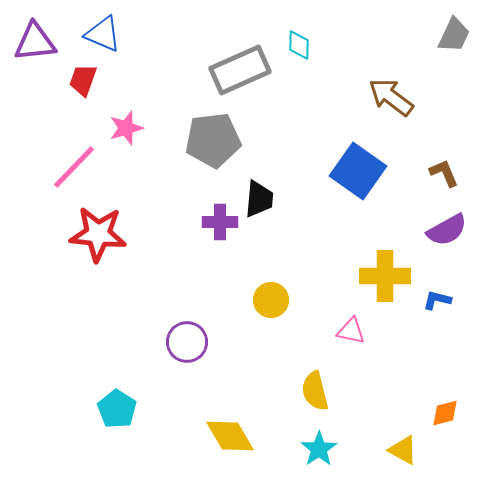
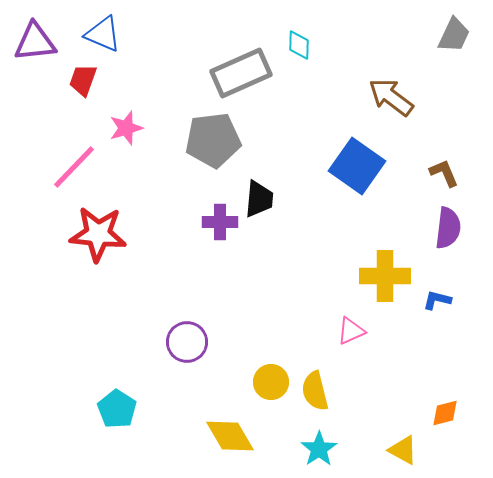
gray rectangle: moved 1 px right, 3 px down
blue square: moved 1 px left, 5 px up
purple semicircle: moved 1 px right, 2 px up; rotated 54 degrees counterclockwise
yellow circle: moved 82 px down
pink triangle: rotated 36 degrees counterclockwise
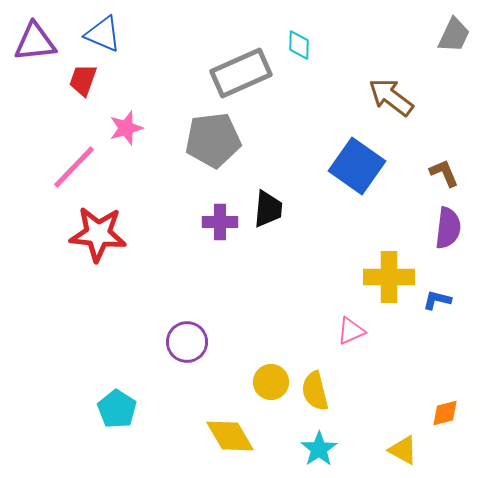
black trapezoid: moved 9 px right, 10 px down
yellow cross: moved 4 px right, 1 px down
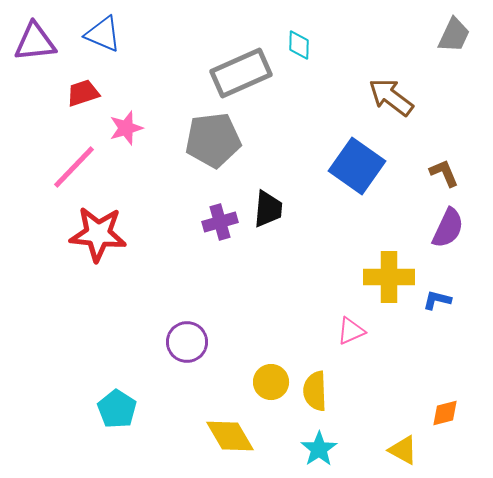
red trapezoid: moved 13 px down; rotated 52 degrees clockwise
purple cross: rotated 16 degrees counterclockwise
purple semicircle: rotated 18 degrees clockwise
yellow semicircle: rotated 12 degrees clockwise
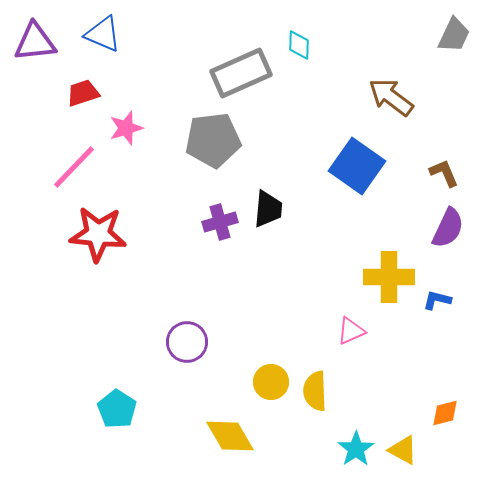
cyan star: moved 37 px right
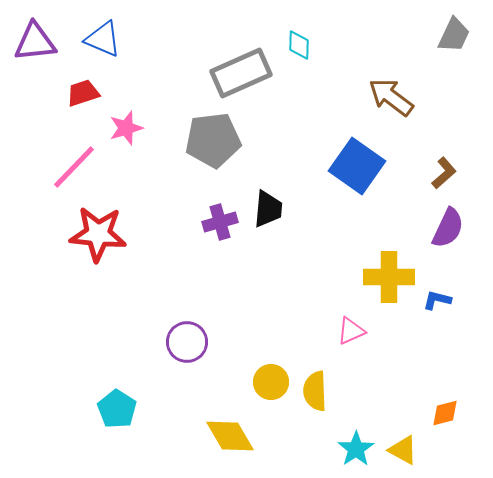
blue triangle: moved 5 px down
brown L-shape: rotated 72 degrees clockwise
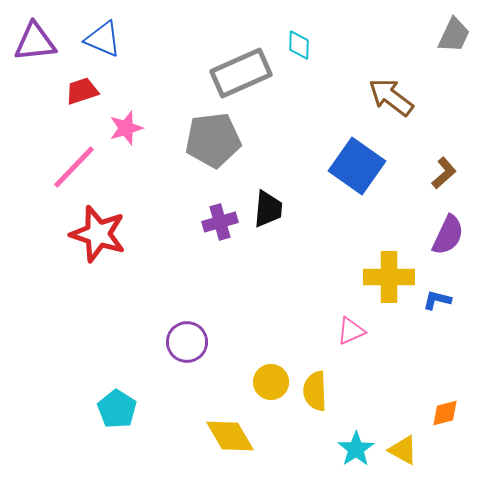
red trapezoid: moved 1 px left, 2 px up
purple semicircle: moved 7 px down
red star: rotated 12 degrees clockwise
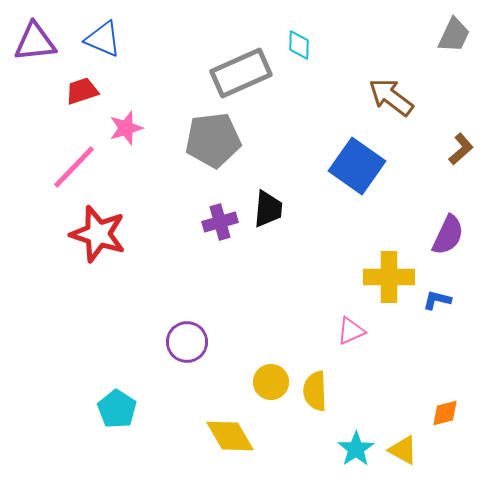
brown L-shape: moved 17 px right, 24 px up
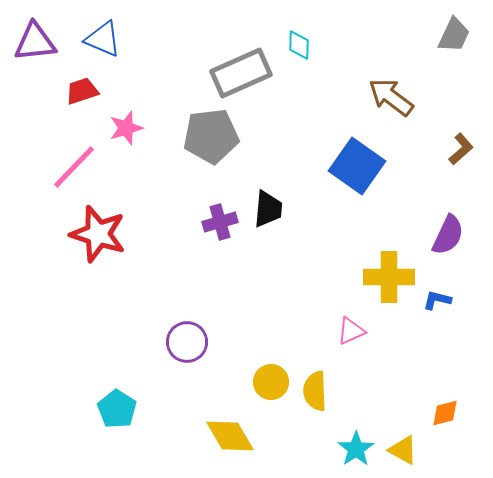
gray pentagon: moved 2 px left, 4 px up
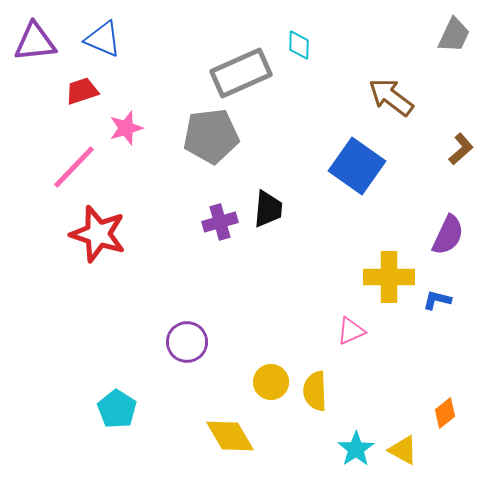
orange diamond: rotated 24 degrees counterclockwise
